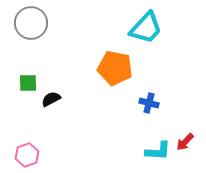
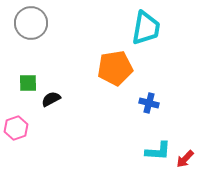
cyan trapezoid: rotated 33 degrees counterclockwise
orange pentagon: rotated 20 degrees counterclockwise
red arrow: moved 17 px down
pink hexagon: moved 11 px left, 27 px up
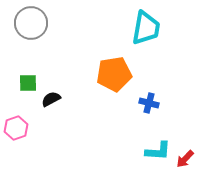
orange pentagon: moved 1 px left, 6 px down
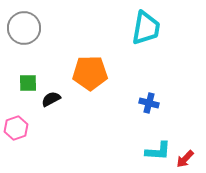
gray circle: moved 7 px left, 5 px down
orange pentagon: moved 24 px left, 1 px up; rotated 8 degrees clockwise
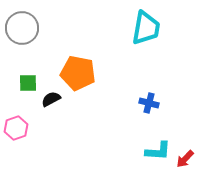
gray circle: moved 2 px left
orange pentagon: moved 12 px left; rotated 12 degrees clockwise
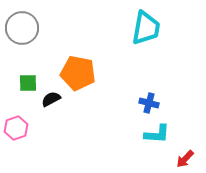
cyan L-shape: moved 1 px left, 17 px up
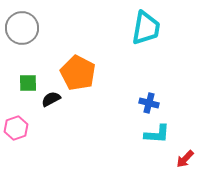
orange pentagon: rotated 16 degrees clockwise
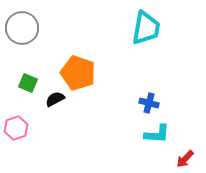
orange pentagon: rotated 8 degrees counterclockwise
green square: rotated 24 degrees clockwise
black semicircle: moved 4 px right
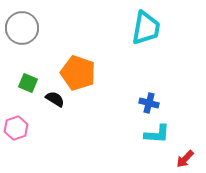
black semicircle: rotated 60 degrees clockwise
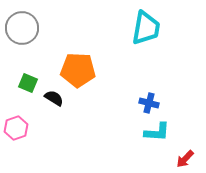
orange pentagon: moved 3 px up; rotated 16 degrees counterclockwise
black semicircle: moved 1 px left, 1 px up
cyan L-shape: moved 2 px up
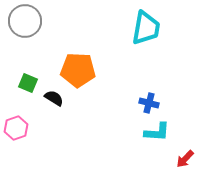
gray circle: moved 3 px right, 7 px up
